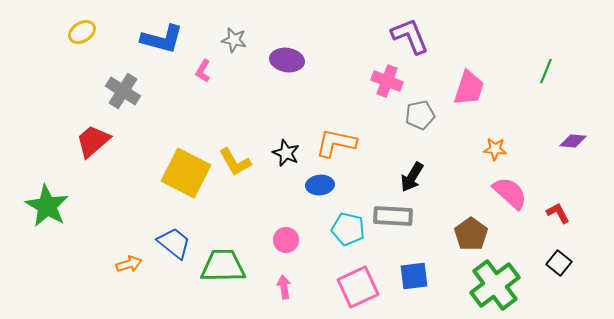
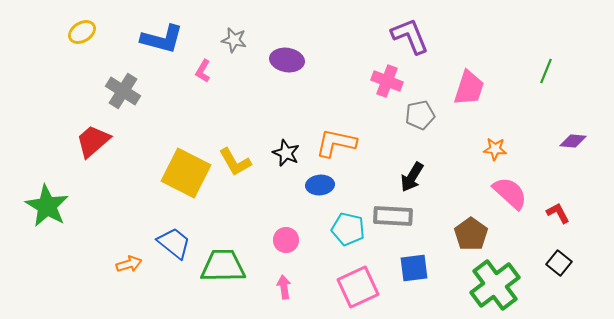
blue square: moved 8 px up
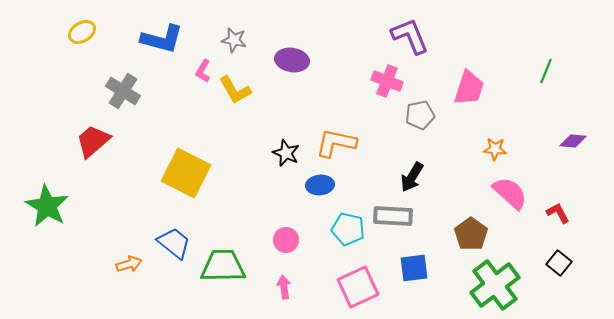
purple ellipse: moved 5 px right
yellow L-shape: moved 72 px up
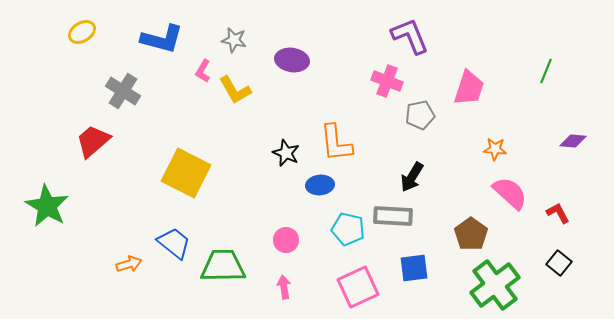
orange L-shape: rotated 108 degrees counterclockwise
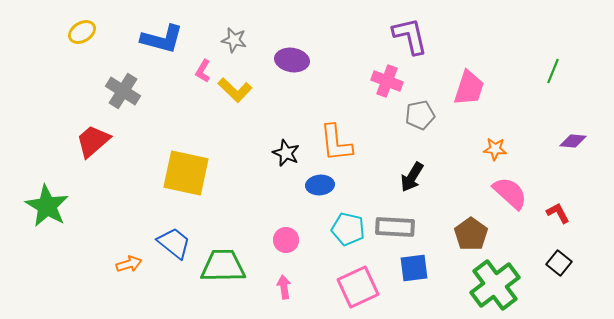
purple L-shape: rotated 9 degrees clockwise
green line: moved 7 px right
yellow L-shape: rotated 16 degrees counterclockwise
yellow square: rotated 15 degrees counterclockwise
gray rectangle: moved 2 px right, 11 px down
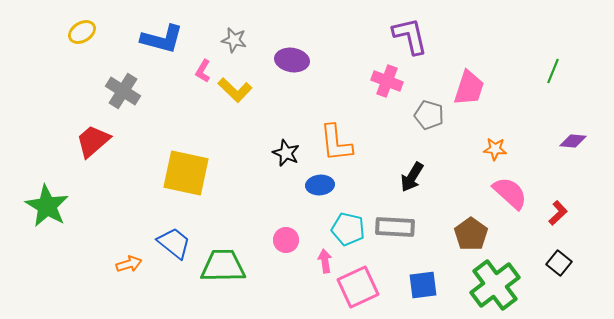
gray pentagon: moved 9 px right; rotated 28 degrees clockwise
red L-shape: rotated 75 degrees clockwise
blue square: moved 9 px right, 17 px down
pink arrow: moved 41 px right, 26 px up
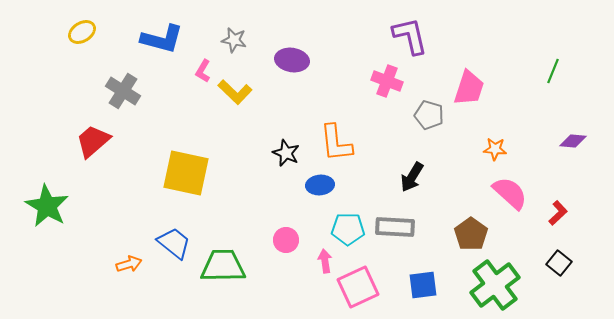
yellow L-shape: moved 2 px down
cyan pentagon: rotated 12 degrees counterclockwise
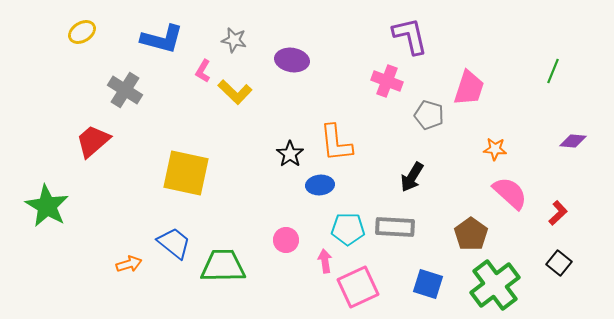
gray cross: moved 2 px right, 1 px up
black star: moved 4 px right, 1 px down; rotated 12 degrees clockwise
blue square: moved 5 px right, 1 px up; rotated 24 degrees clockwise
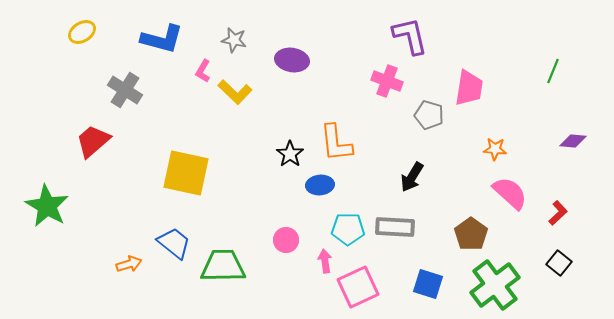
pink trapezoid: rotated 9 degrees counterclockwise
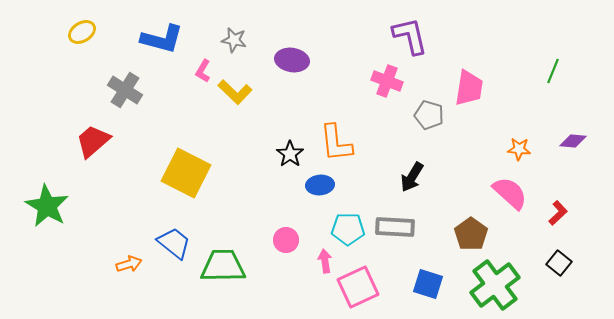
orange star: moved 24 px right
yellow square: rotated 15 degrees clockwise
